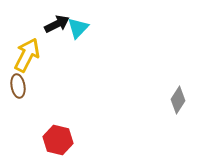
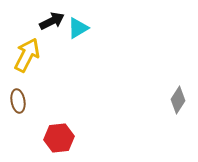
black arrow: moved 5 px left, 3 px up
cyan triangle: rotated 15 degrees clockwise
brown ellipse: moved 15 px down
red hexagon: moved 1 px right, 2 px up; rotated 20 degrees counterclockwise
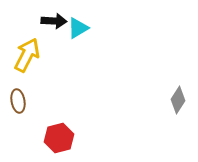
black arrow: moved 2 px right; rotated 30 degrees clockwise
red hexagon: rotated 8 degrees counterclockwise
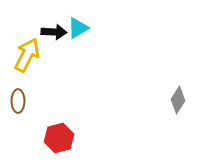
black arrow: moved 11 px down
brown ellipse: rotated 10 degrees clockwise
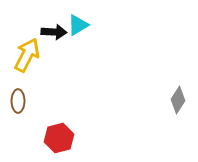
cyan triangle: moved 3 px up
